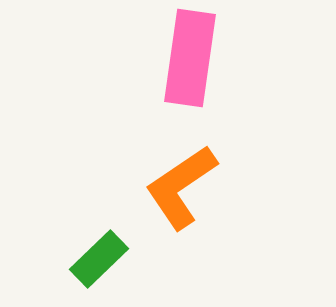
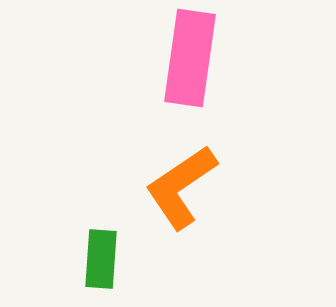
green rectangle: moved 2 px right; rotated 42 degrees counterclockwise
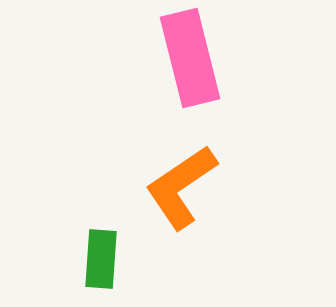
pink rectangle: rotated 22 degrees counterclockwise
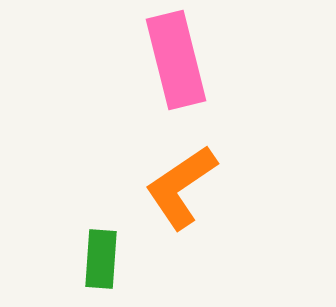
pink rectangle: moved 14 px left, 2 px down
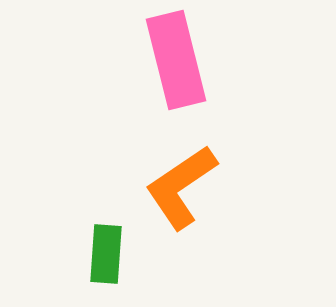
green rectangle: moved 5 px right, 5 px up
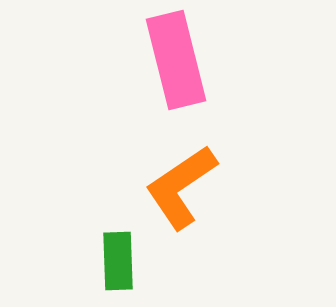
green rectangle: moved 12 px right, 7 px down; rotated 6 degrees counterclockwise
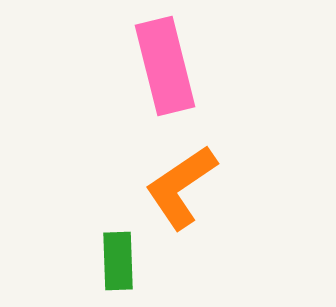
pink rectangle: moved 11 px left, 6 px down
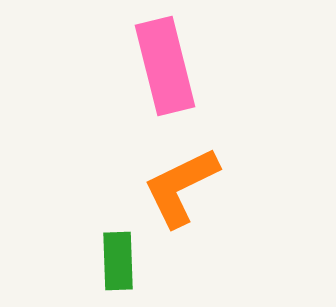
orange L-shape: rotated 8 degrees clockwise
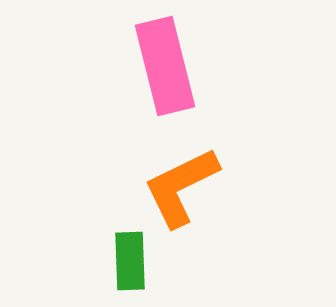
green rectangle: moved 12 px right
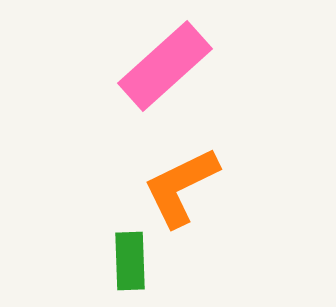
pink rectangle: rotated 62 degrees clockwise
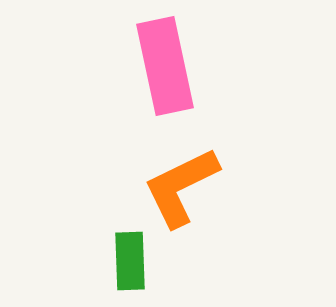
pink rectangle: rotated 60 degrees counterclockwise
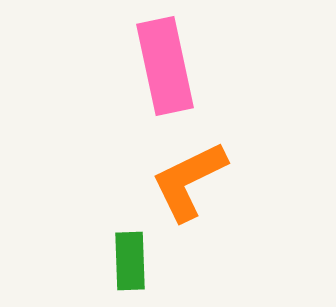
orange L-shape: moved 8 px right, 6 px up
